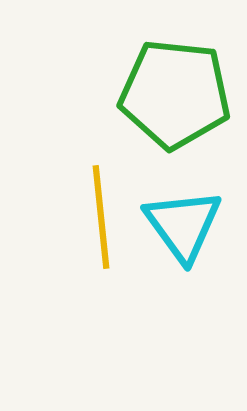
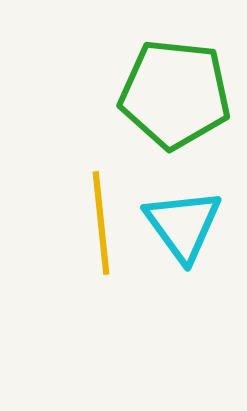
yellow line: moved 6 px down
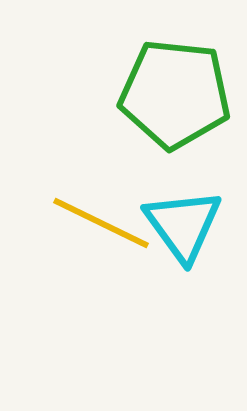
yellow line: rotated 58 degrees counterclockwise
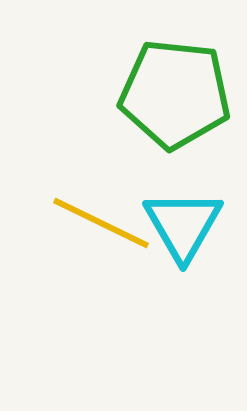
cyan triangle: rotated 6 degrees clockwise
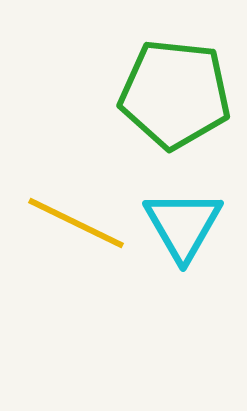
yellow line: moved 25 px left
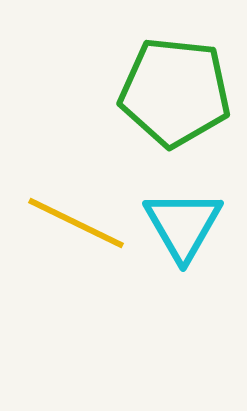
green pentagon: moved 2 px up
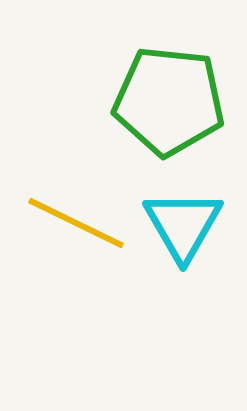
green pentagon: moved 6 px left, 9 px down
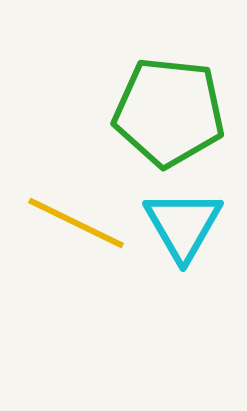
green pentagon: moved 11 px down
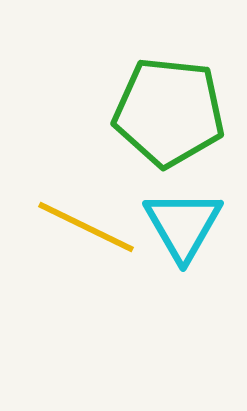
yellow line: moved 10 px right, 4 px down
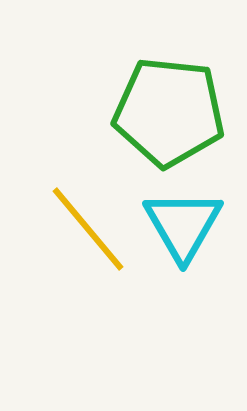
yellow line: moved 2 px right, 2 px down; rotated 24 degrees clockwise
